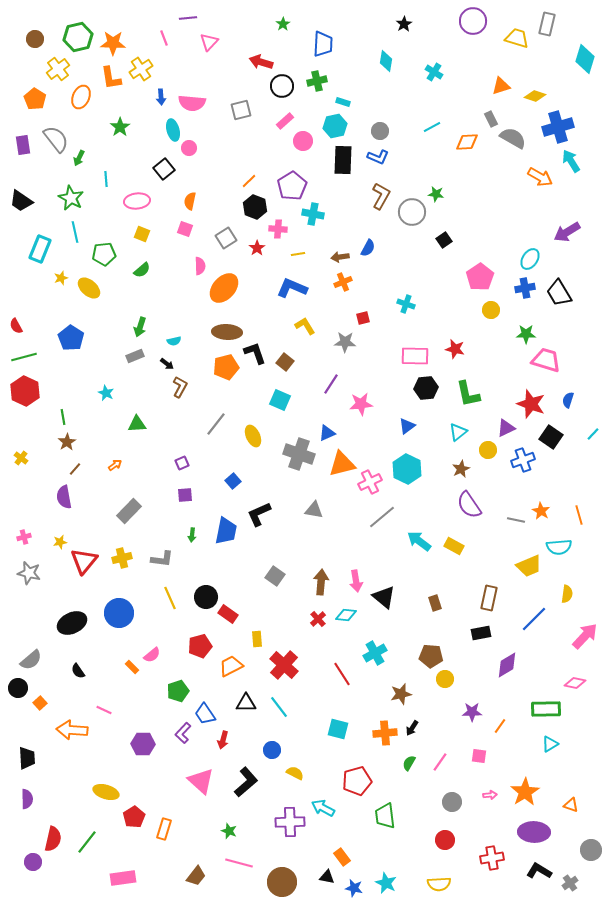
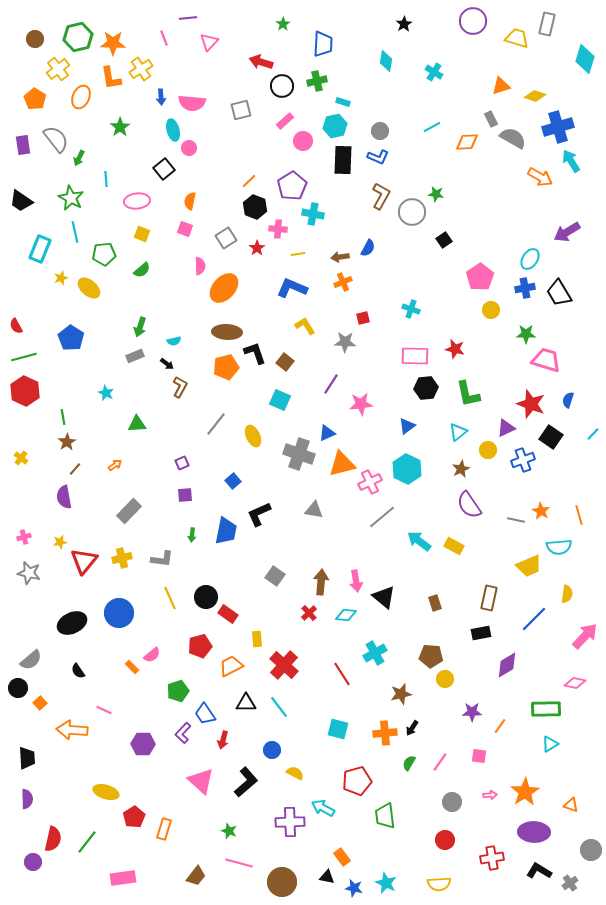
cyan cross at (406, 304): moved 5 px right, 5 px down
red cross at (318, 619): moved 9 px left, 6 px up
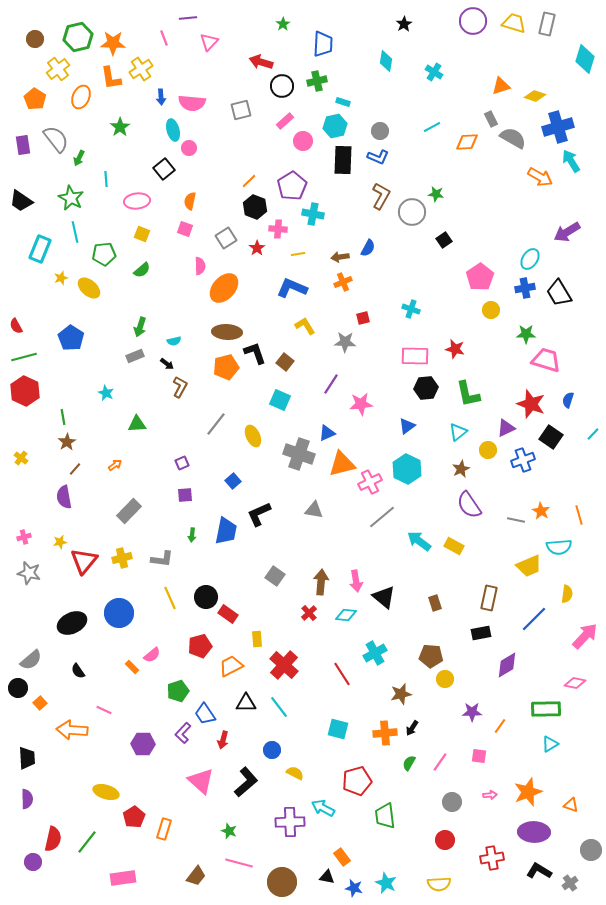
yellow trapezoid at (517, 38): moved 3 px left, 15 px up
orange star at (525, 792): moved 3 px right; rotated 12 degrees clockwise
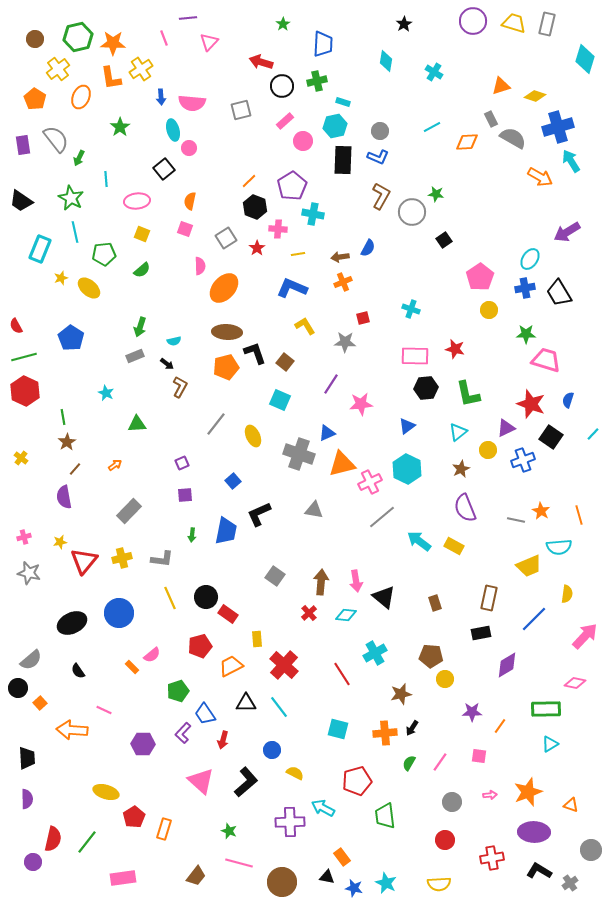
yellow circle at (491, 310): moved 2 px left
purple semicircle at (469, 505): moved 4 px left, 3 px down; rotated 12 degrees clockwise
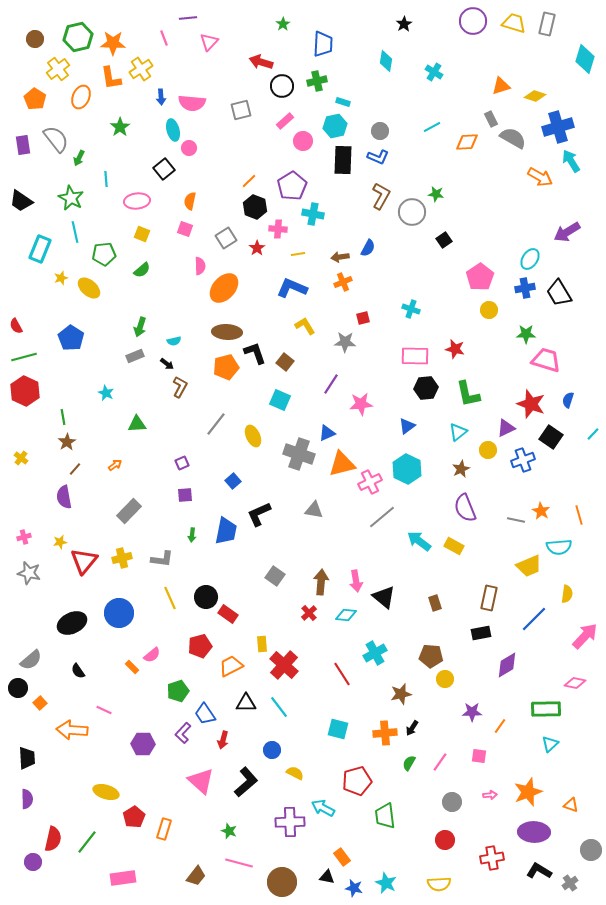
yellow rectangle at (257, 639): moved 5 px right, 5 px down
cyan triangle at (550, 744): rotated 12 degrees counterclockwise
